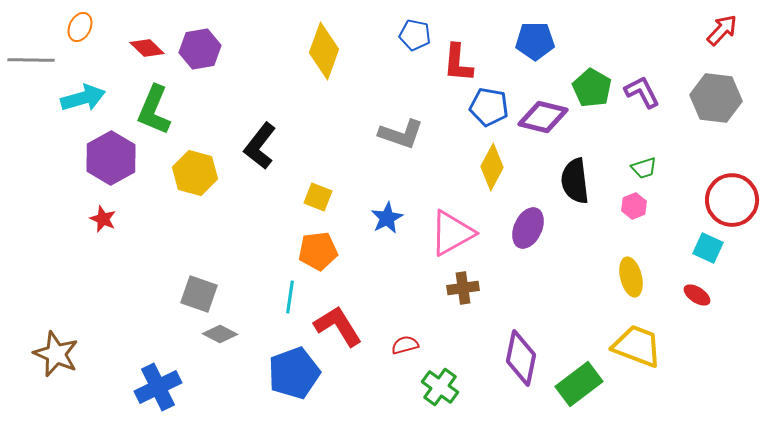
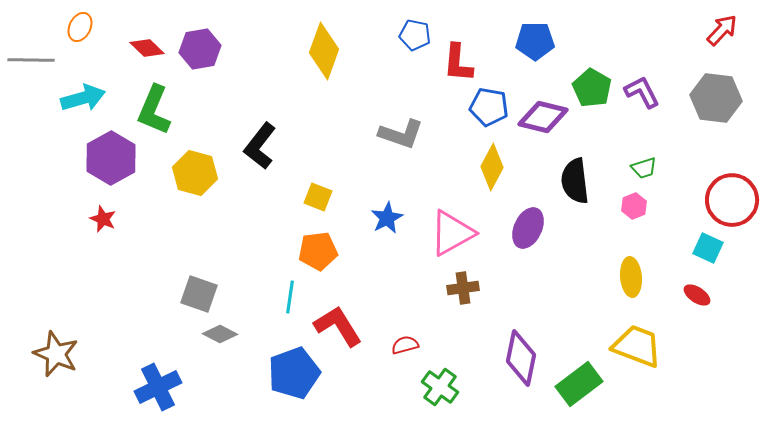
yellow ellipse at (631, 277): rotated 9 degrees clockwise
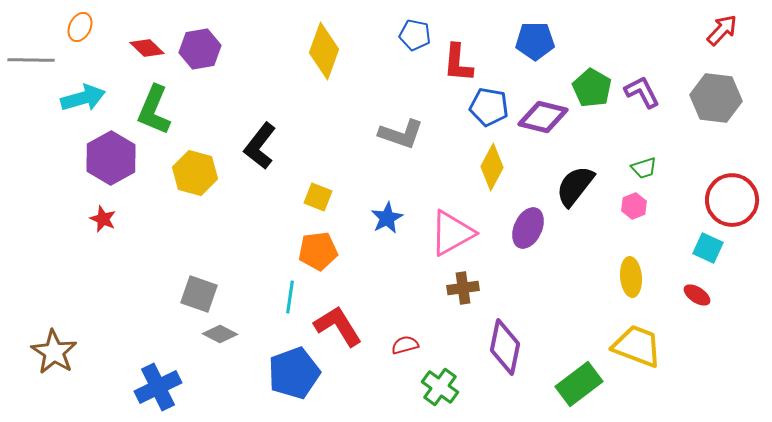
black semicircle at (575, 181): moved 5 px down; rotated 45 degrees clockwise
brown star at (56, 354): moved 2 px left, 2 px up; rotated 9 degrees clockwise
purple diamond at (521, 358): moved 16 px left, 11 px up
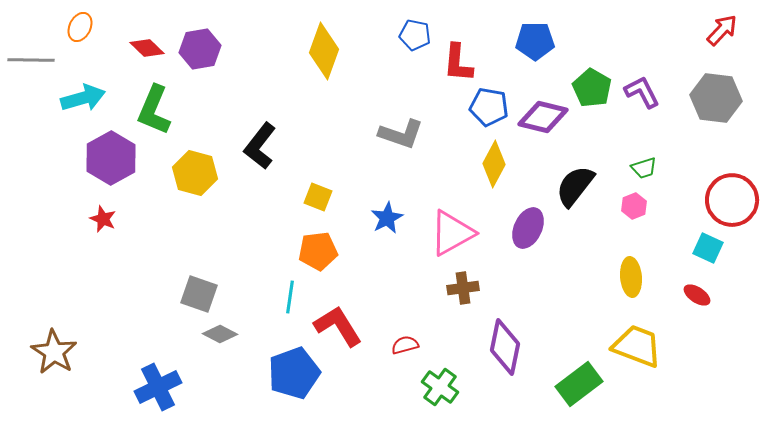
yellow diamond at (492, 167): moved 2 px right, 3 px up
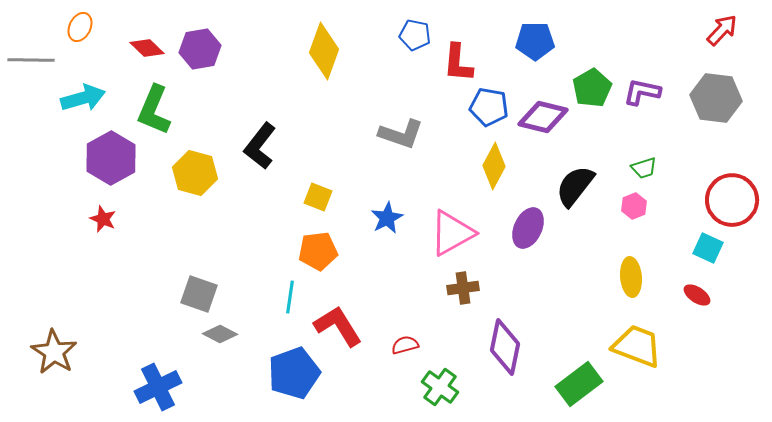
green pentagon at (592, 88): rotated 12 degrees clockwise
purple L-shape at (642, 92): rotated 51 degrees counterclockwise
yellow diamond at (494, 164): moved 2 px down
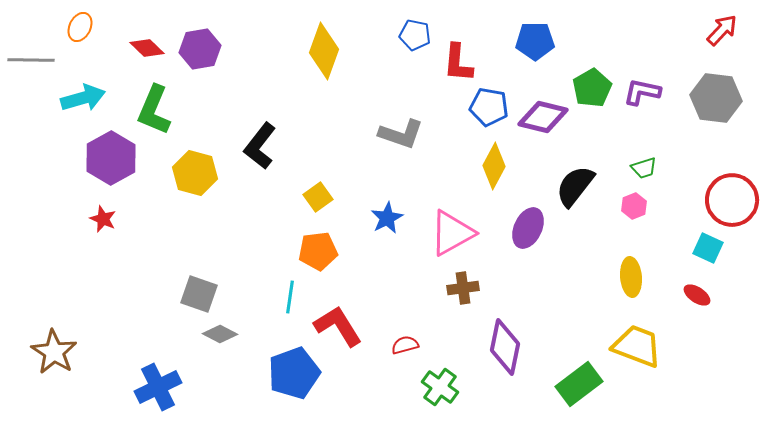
yellow square at (318, 197): rotated 32 degrees clockwise
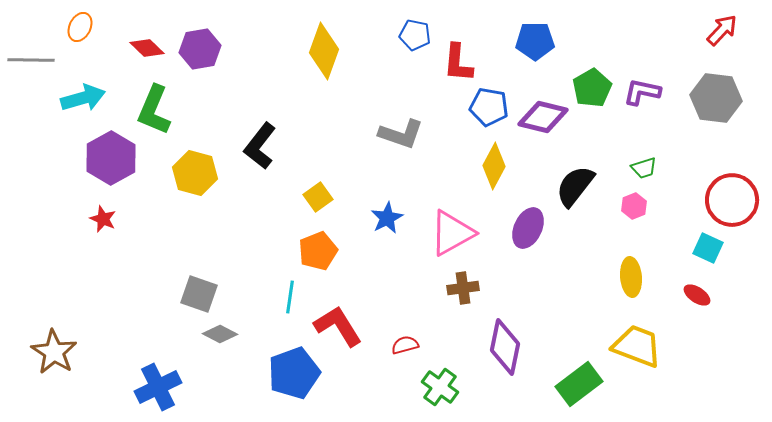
orange pentagon at (318, 251): rotated 15 degrees counterclockwise
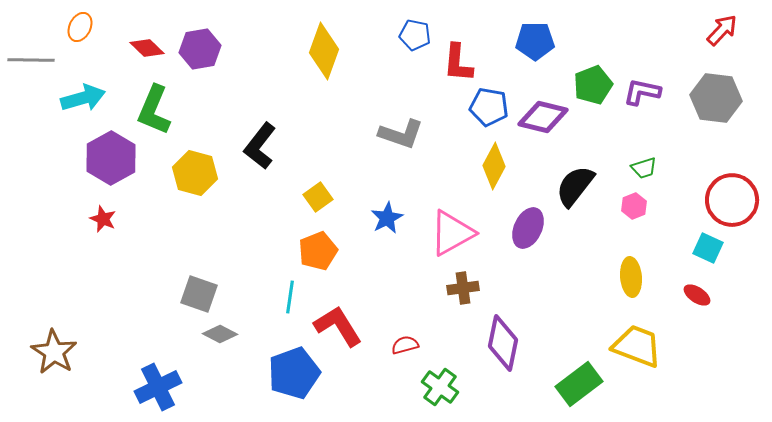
green pentagon at (592, 88): moved 1 px right, 3 px up; rotated 9 degrees clockwise
purple diamond at (505, 347): moved 2 px left, 4 px up
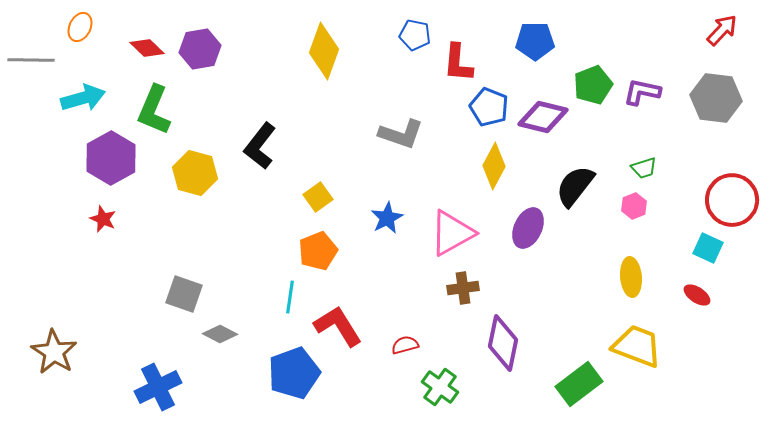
blue pentagon at (489, 107): rotated 12 degrees clockwise
gray square at (199, 294): moved 15 px left
